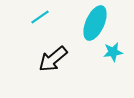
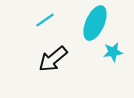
cyan line: moved 5 px right, 3 px down
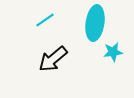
cyan ellipse: rotated 16 degrees counterclockwise
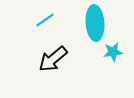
cyan ellipse: rotated 12 degrees counterclockwise
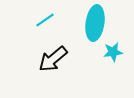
cyan ellipse: rotated 12 degrees clockwise
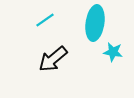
cyan star: rotated 18 degrees clockwise
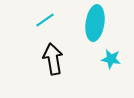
cyan star: moved 2 px left, 7 px down
black arrow: rotated 120 degrees clockwise
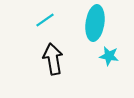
cyan star: moved 2 px left, 3 px up
